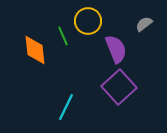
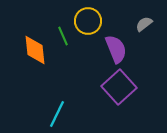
cyan line: moved 9 px left, 7 px down
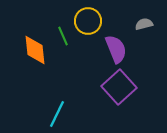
gray semicircle: rotated 24 degrees clockwise
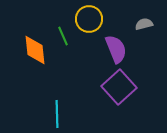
yellow circle: moved 1 px right, 2 px up
cyan line: rotated 28 degrees counterclockwise
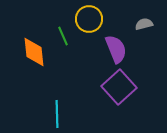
orange diamond: moved 1 px left, 2 px down
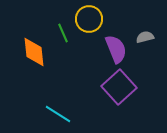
gray semicircle: moved 1 px right, 13 px down
green line: moved 3 px up
cyan line: moved 1 px right; rotated 56 degrees counterclockwise
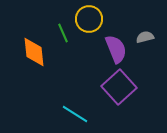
cyan line: moved 17 px right
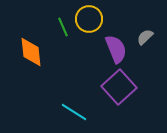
green line: moved 6 px up
gray semicircle: rotated 30 degrees counterclockwise
orange diamond: moved 3 px left
cyan line: moved 1 px left, 2 px up
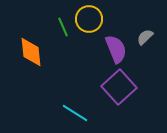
cyan line: moved 1 px right, 1 px down
